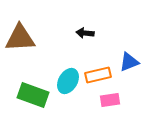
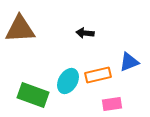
brown triangle: moved 9 px up
pink rectangle: moved 2 px right, 4 px down
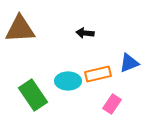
blue triangle: moved 1 px down
orange rectangle: moved 1 px up
cyan ellipse: rotated 60 degrees clockwise
green rectangle: rotated 36 degrees clockwise
pink rectangle: rotated 48 degrees counterclockwise
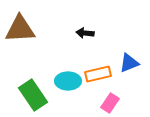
pink rectangle: moved 2 px left, 1 px up
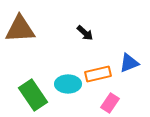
black arrow: rotated 144 degrees counterclockwise
cyan ellipse: moved 3 px down
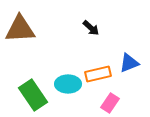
black arrow: moved 6 px right, 5 px up
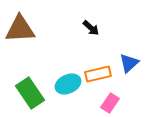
blue triangle: rotated 20 degrees counterclockwise
cyan ellipse: rotated 25 degrees counterclockwise
green rectangle: moved 3 px left, 2 px up
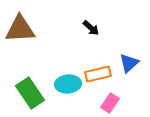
cyan ellipse: rotated 20 degrees clockwise
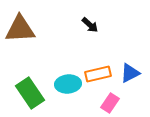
black arrow: moved 1 px left, 3 px up
blue triangle: moved 1 px right, 10 px down; rotated 15 degrees clockwise
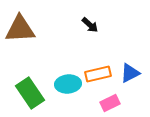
pink rectangle: rotated 30 degrees clockwise
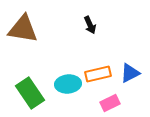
black arrow: rotated 24 degrees clockwise
brown triangle: moved 3 px right; rotated 12 degrees clockwise
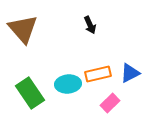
brown triangle: rotated 40 degrees clockwise
pink rectangle: rotated 18 degrees counterclockwise
